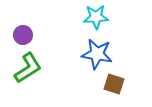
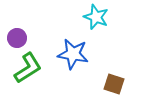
cyan star: rotated 25 degrees clockwise
purple circle: moved 6 px left, 3 px down
blue star: moved 24 px left
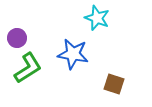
cyan star: moved 1 px right, 1 px down
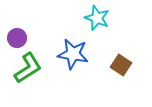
brown square: moved 7 px right, 19 px up; rotated 15 degrees clockwise
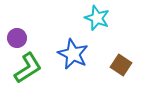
blue star: rotated 16 degrees clockwise
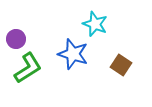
cyan star: moved 2 px left, 6 px down
purple circle: moved 1 px left, 1 px down
blue star: rotated 8 degrees counterclockwise
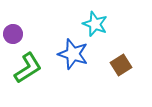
purple circle: moved 3 px left, 5 px up
brown square: rotated 25 degrees clockwise
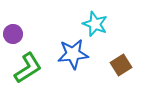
blue star: rotated 24 degrees counterclockwise
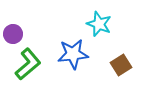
cyan star: moved 4 px right
green L-shape: moved 4 px up; rotated 8 degrees counterclockwise
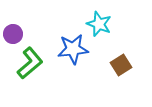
blue star: moved 5 px up
green L-shape: moved 2 px right, 1 px up
